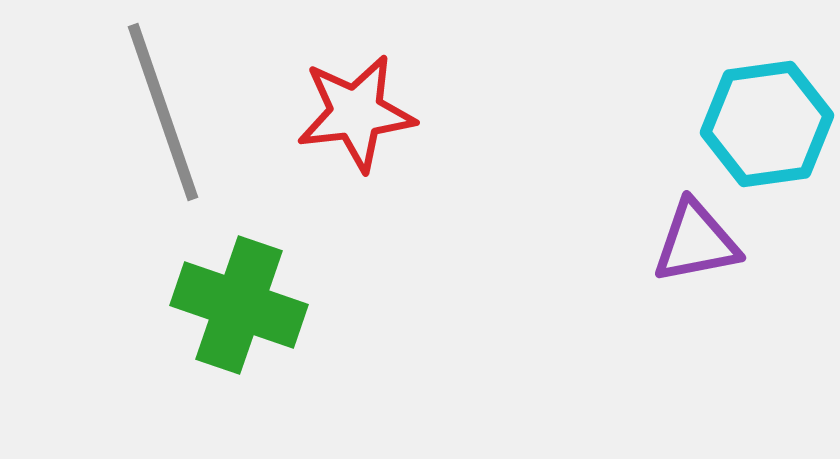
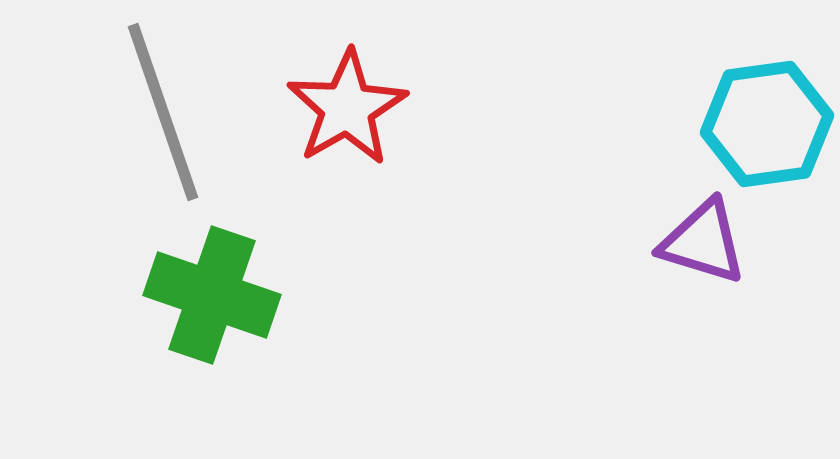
red star: moved 9 px left, 5 px up; rotated 23 degrees counterclockwise
purple triangle: moved 7 px right; rotated 28 degrees clockwise
green cross: moved 27 px left, 10 px up
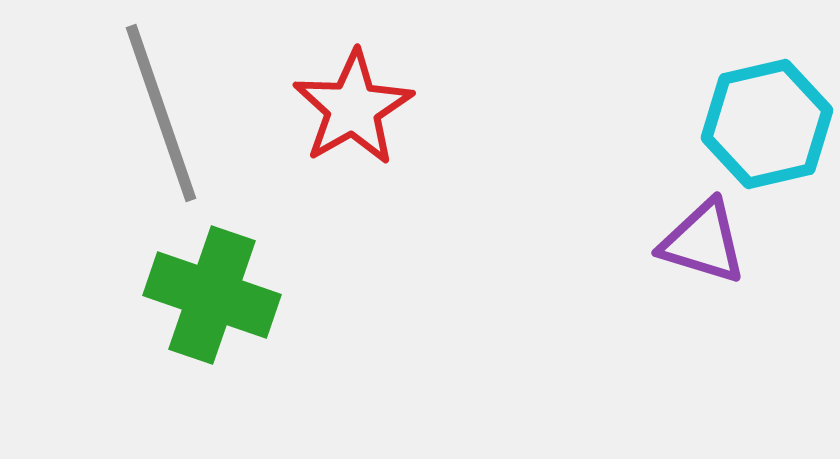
red star: moved 6 px right
gray line: moved 2 px left, 1 px down
cyan hexagon: rotated 5 degrees counterclockwise
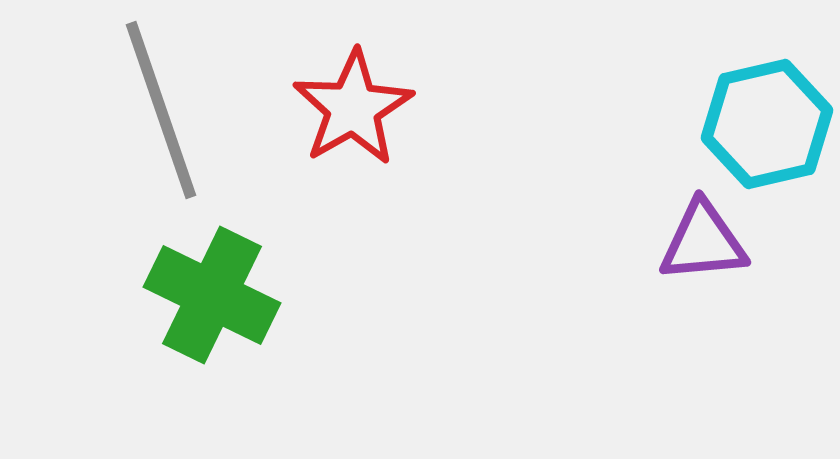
gray line: moved 3 px up
purple triangle: rotated 22 degrees counterclockwise
green cross: rotated 7 degrees clockwise
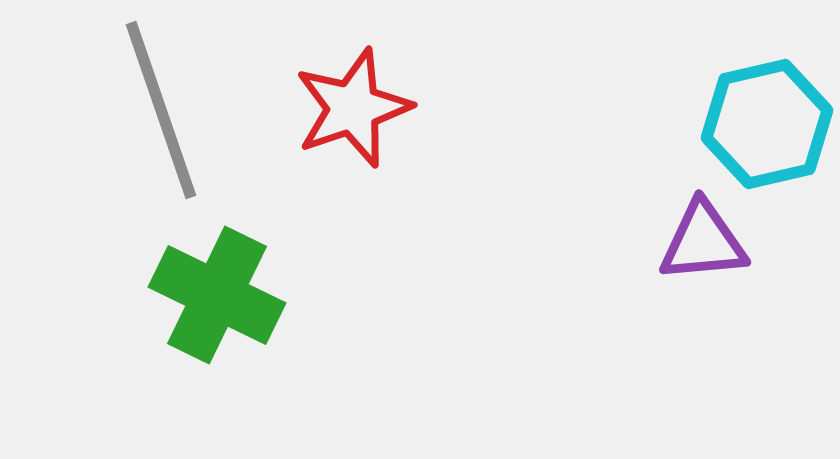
red star: rotated 11 degrees clockwise
green cross: moved 5 px right
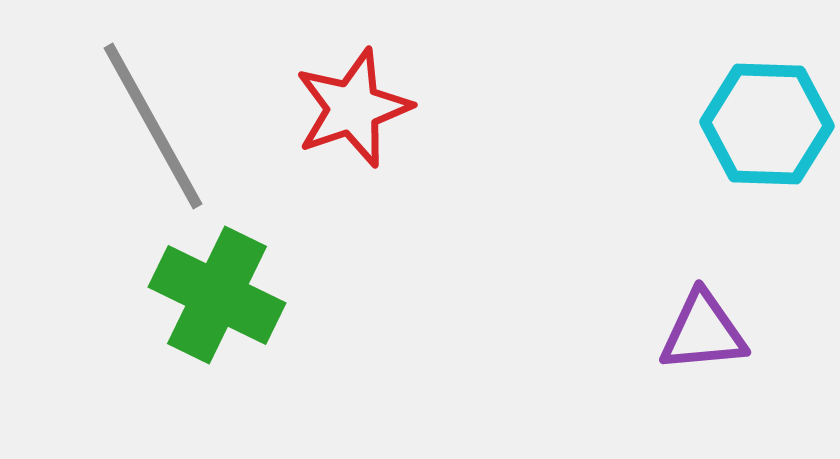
gray line: moved 8 px left, 16 px down; rotated 10 degrees counterclockwise
cyan hexagon: rotated 15 degrees clockwise
purple triangle: moved 90 px down
